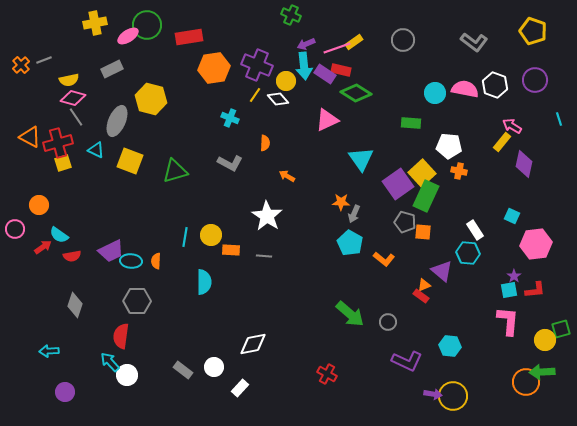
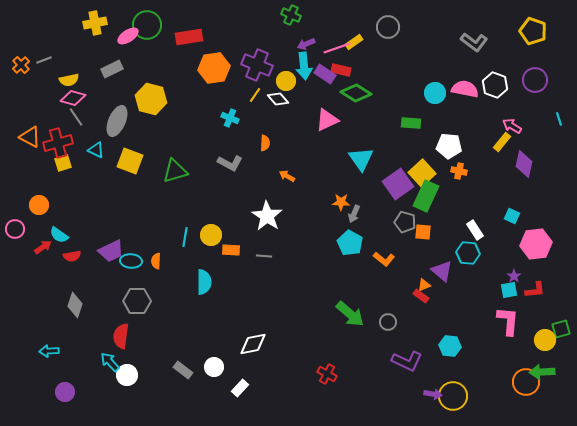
gray circle at (403, 40): moved 15 px left, 13 px up
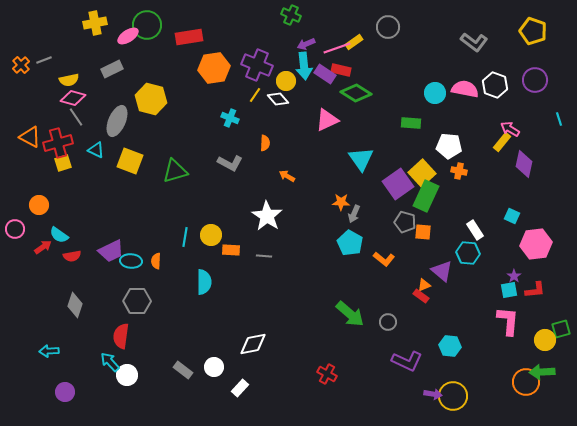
pink arrow at (512, 126): moved 2 px left, 3 px down
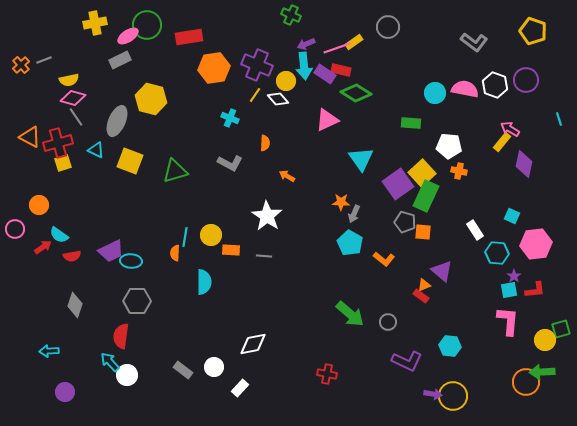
gray rectangle at (112, 69): moved 8 px right, 9 px up
purple circle at (535, 80): moved 9 px left
cyan hexagon at (468, 253): moved 29 px right
orange semicircle at (156, 261): moved 19 px right, 8 px up
red cross at (327, 374): rotated 18 degrees counterclockwise
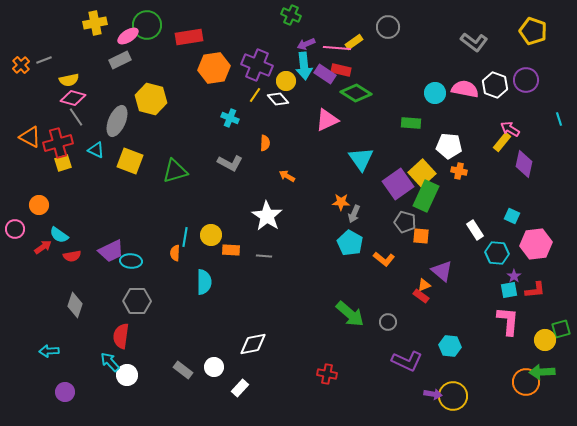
pink line at (337, 48): rotated 24 degrees clockwise
orange square at (423, 232): moved 2 px left, 4 px down
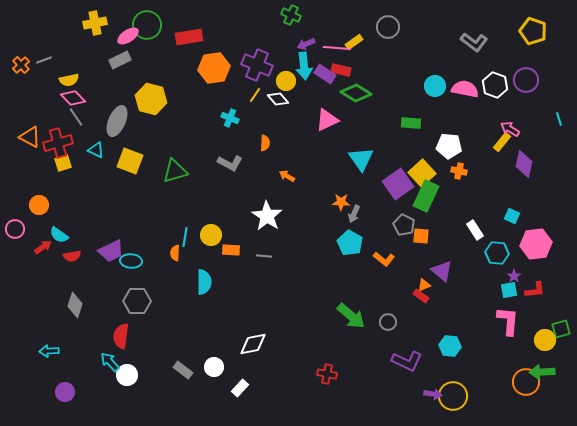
cyan circle at (435, 93): moved 7 px up
pink diamond at (73, 98): rotated 30 degrees clockwise
gray pentagon at (405, 222): moved 1 px left, 3 px down; rotated 10 degrees clockwise
green arrow at (350, 314): moved 1 px right, 2 px down
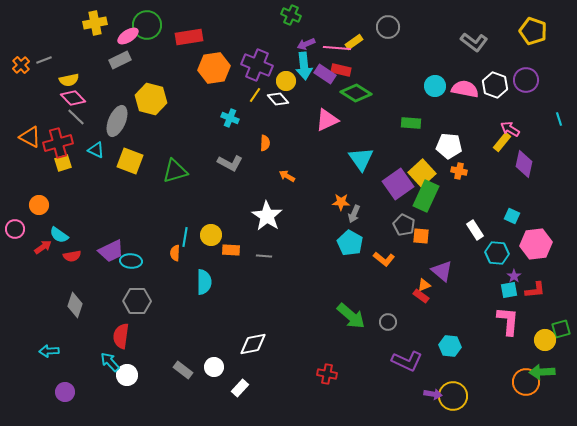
gray line at (76, 117): rotated 12 degrees counterclockwise
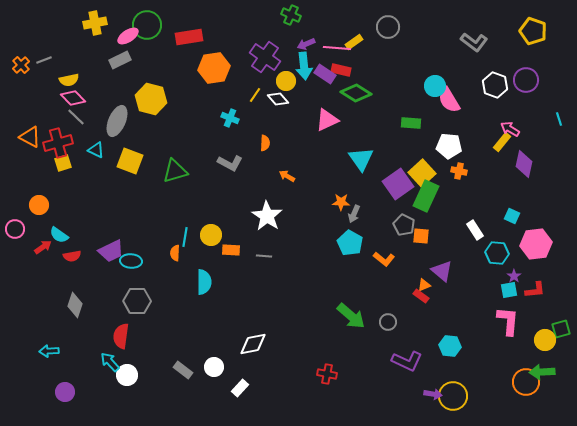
purple cross at (257, 65): moved 8 px right, 8 px up; rotated 12 degrees clockwise
pink semicircle at (465, 89): moved 16 px left, 11 px down; rotated 132 degrees counterclockwise
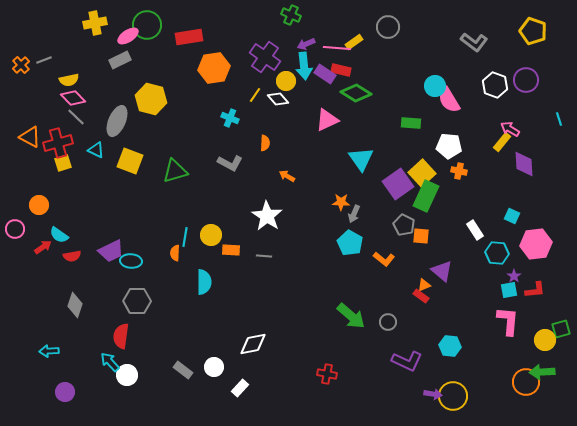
purple diamond at (524, 164): rotated 16 degrees counterclockwise
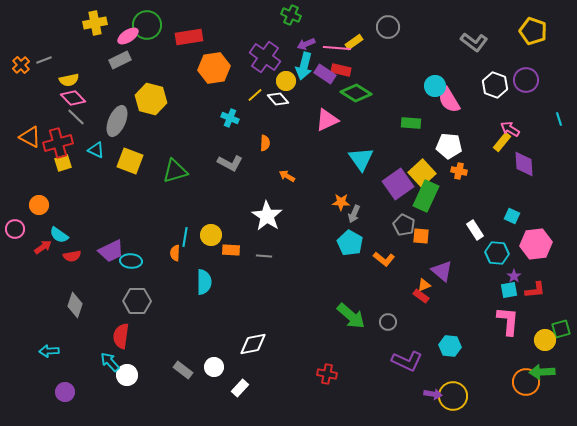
cyan arrow at (304, 66): rotated 20 degrees clockwise
yellow line at (255, 95): rotated 14 degrees clockwise
